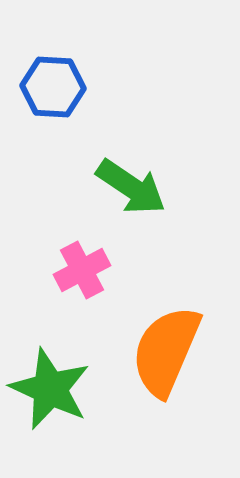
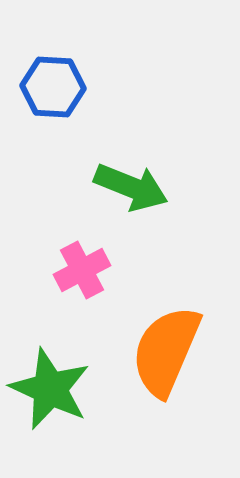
green arrow: rotated 12 degrees counterclockwise
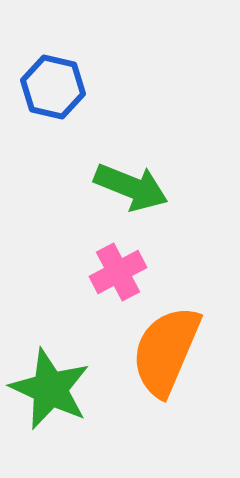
blue hexagon: rotated 10 degrees clockwise
pink cross: moved 36 px right, 2 px down
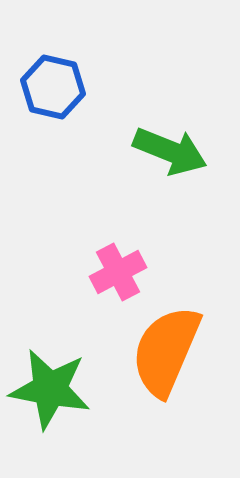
green arrow: moved 39 px right, 36 px up
green star: rotated 14 degrees counterclockwise
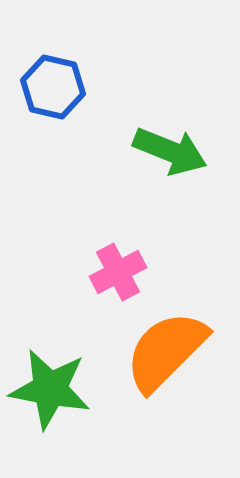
orange semicircle: rotated 22 degrees clockwise
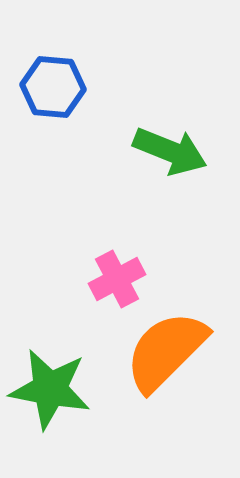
blue hexagon: rotated 8 degrees counterclockwise
pink cross: moved 1 px left, 7 px down
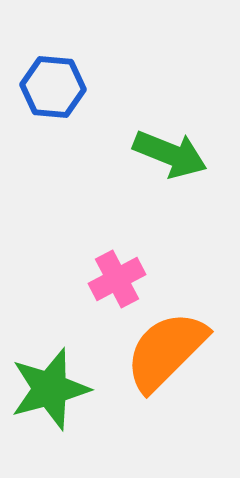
green arrow: moved 3 px down
green star: rotated 26 degrees counterclockwise
